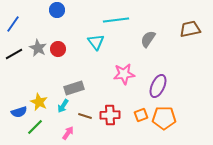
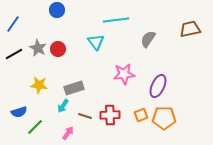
yellow star: moved 17 px up; rotated 18 degrees counterclockwise
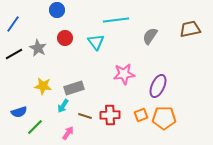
gray semicircle: moved 2 px right, 3 px up
red circle: moved 7 px right, 11 px up
yellow star: moved 4 px right, 1 px down
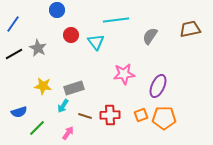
red circle: moved 6 px right, 3 px up
green line: moved 2 px right, 1 px down
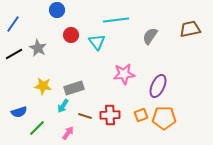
cyan triangle: moved 1 px right
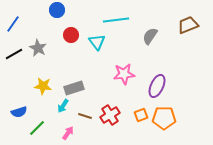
brown trapezoid: moved 2 px left, 4 px up; rotated 10 degrees counterclockwise
purple ellipse: moved 1 px left
red cross: rotated 30 degrees counterclockwise
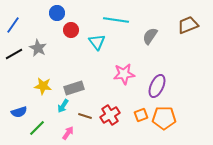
blue circle: moved 3 px down
cyan line: rotated 15 degrees clockwise
blue line: moved 1 px down
red circle: moved 5 px up
